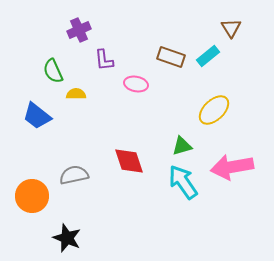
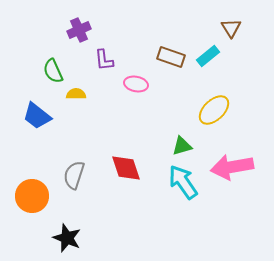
red diamond: moved 3 px left, 7 px down
gray semicircle: rotated 60 degrees counterclockwise
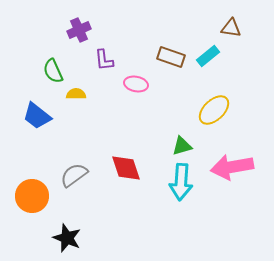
brown triangle: rotated 50 degrees counterclockwise
gray semicircle: rotated 36 degrees clockwise
cyan arrow: moved 2 px left; rotated 141 degrees counterclockwise
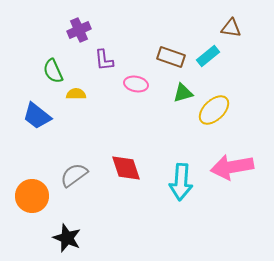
green triangle: moved 1 px right, 53 px up
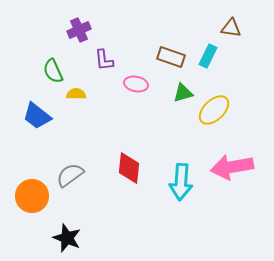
cyan rectangle: rotated 25 degrees counterclockwise
red diamond: moved 3 px right; rotated 24 degrees clockwise
gray semicircle: moved 4 px left
